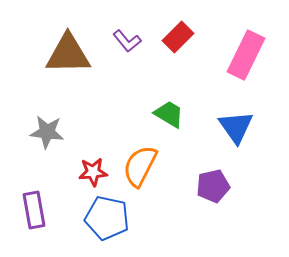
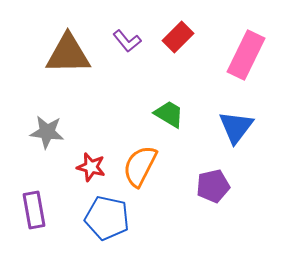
blue triangle: rotated 12 degrees clockwise
red star: moved 2 px left, 5 px up; rotated 20 degrees clockwise
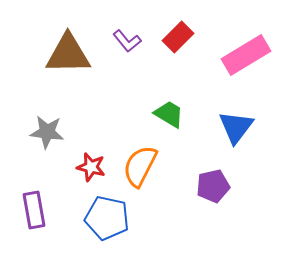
pink rectangle: rotated 33 degrees clockwise
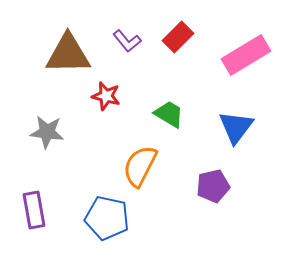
red star: moved 15 px right, 71 px up
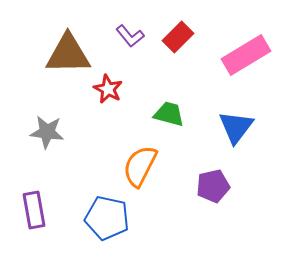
purple L-shape: moved 3 px right, 5 px up
red star: moved 2 px right, 7 px up; rotated 12 degrees clockwise
green trapezoid: rotated 16 degrees counterclockwise
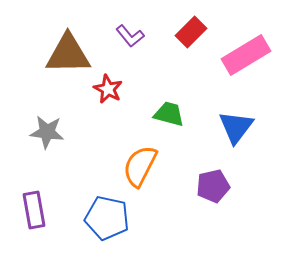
red rectangle: moved 13 px right, 5 px up
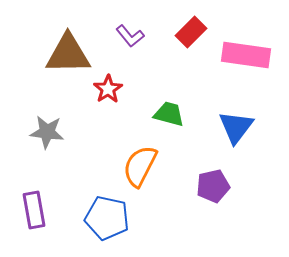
pink rectangle: rotated 39 degrees clockwise
red star: rotated 12 degrees clockwise
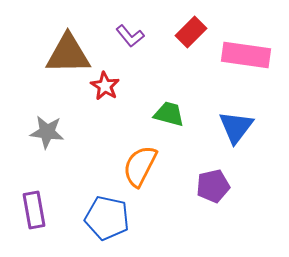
red star: moved 3 px left, 3 px up; rotated 8 degrees counterclockwise
